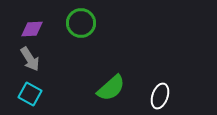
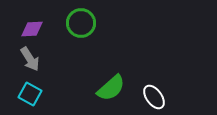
white ellipse: moved 6 px left, 1 px down; rotated 55 degrees counterclockwise
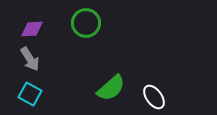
green circle: moved 5 px right
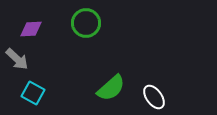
purple diamond: moved 1 px left
gray arrow: moved 13 px left; rotated 15 degrees counterclockwise
cyan square: moved 3 px right, 1 px up
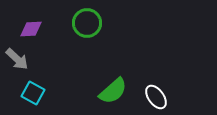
green circle: moved 1 px right
green semicircle: moved 2 px right, 3 px down
white ellipse: moved 2 px right
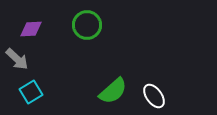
green circle: moved 2 px down
cyan square: moved 2 px left, 1 px up; rotated 30 degrees clockwise
white ellipse: moved 2 px left, 1 px up
